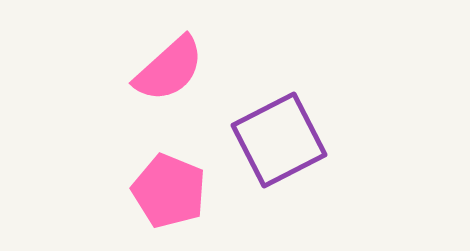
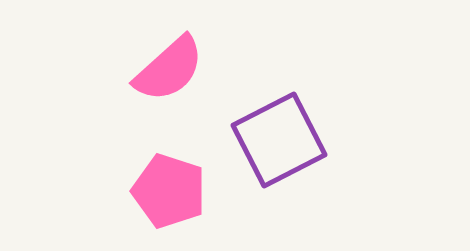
pink pentagon: rotated 4 degrees counterclockwise
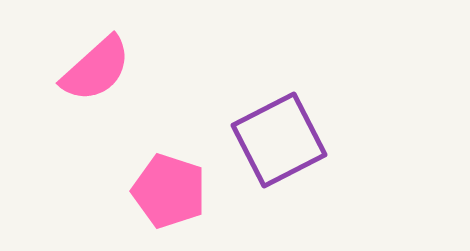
pink semicircle: moved 73 px left
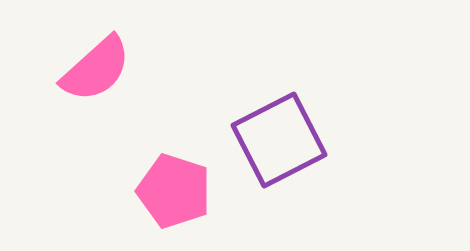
pink pentagon: moved 5 px right
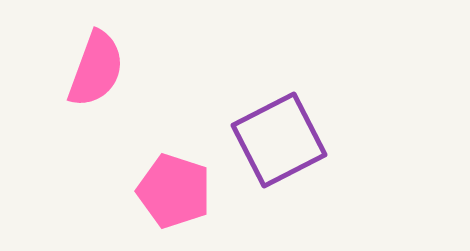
pink semicircle: rotated 28 degrees counterclockwise
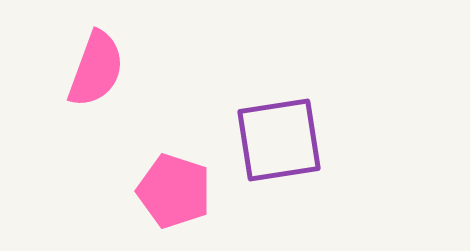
purple square: rotated 18 degrees clockwise
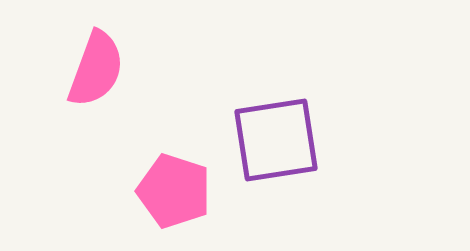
purple square: moved 3 px left
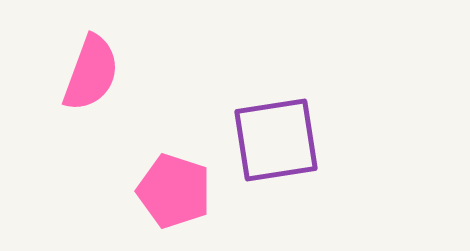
pink semicircle: moved 5 px left, 4 px down
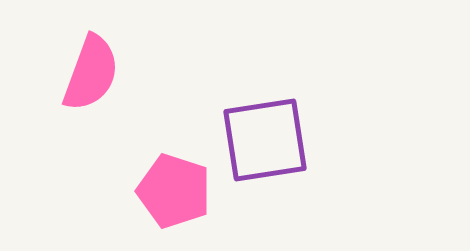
purple square: moved 11 px left
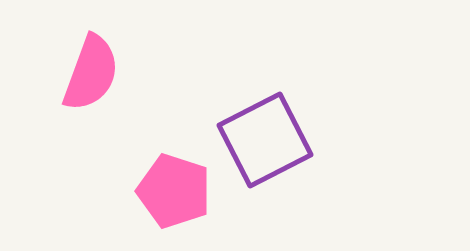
purple square: rotated 18 degrees counterclockwise
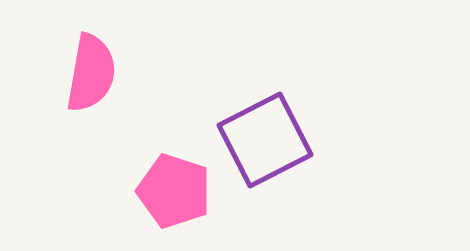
pink semicircle: rotated 10 degrees counterclockwise
